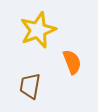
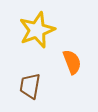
yellow star: moved 1 px left
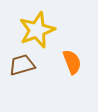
brown trapezoid: moved 8 px left, 21 px up; rotated 64 degrees clockwise
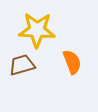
yellow star: rotated 24 degrees clockwise
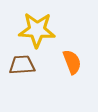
brown trapezoid: rotated 12 degrees clockwise
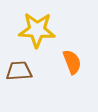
brown trapezoid: moved 3 px left, 6 px down
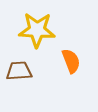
orange semicircle: moved 1 px left, 1 px up
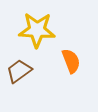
brown trapezoid: rotated 32 degrees counterclockwise
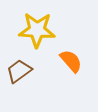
orange semicircle: rotated 20 degrees counterclockwise
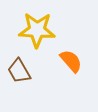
brown trapezoid: rotated 84 degrees counterclockwise
